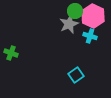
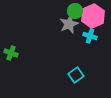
pink hexagon: rotated 10 degrees clockwise
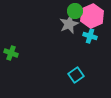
pink hexagon: moved 1 px left
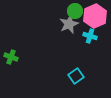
pink hexagon: moved 3 px right
green cross: moved 4 px down
cyan square: moved 1 px down
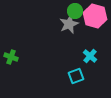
pink hexagon: rotated 20 degrees counterclockwise
cyan cross: moved 20 px down; rotated 24 degrees clockwise
cyan square: rotated 14 degrees clockwise
